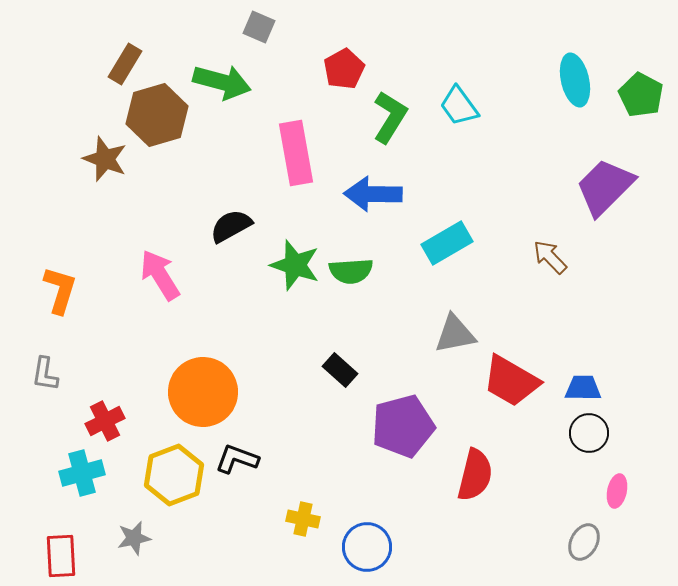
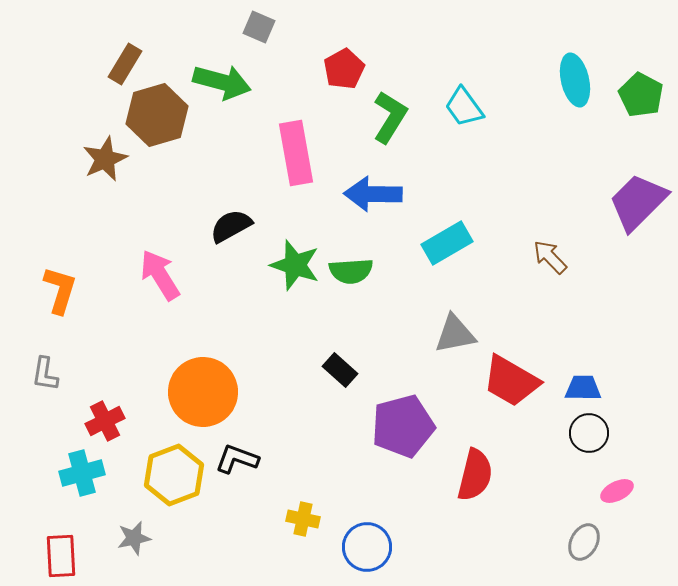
cyan trapezoid: moved 5 px right, 1 px down
brown star: rotated 27 degrees clockwise
purple trapezoid: moved 33 px right, 15 px down
pink ellipse: rotated 52 degrees clockwise
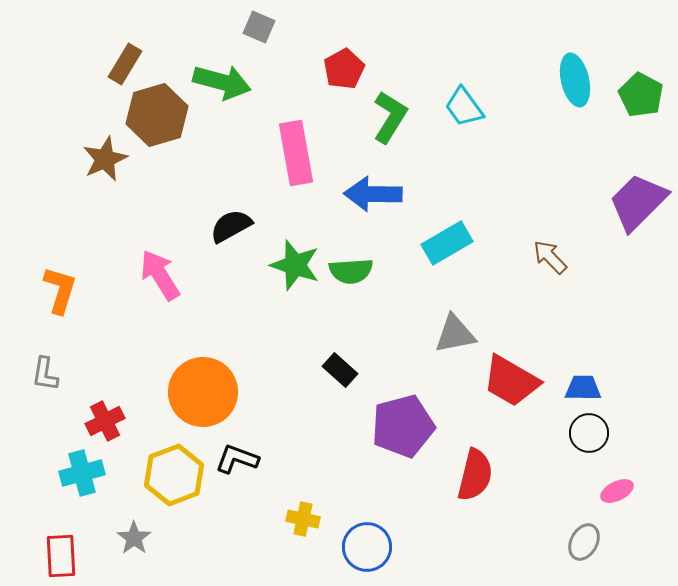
gray star: rotated 24 degrees counterclockwise
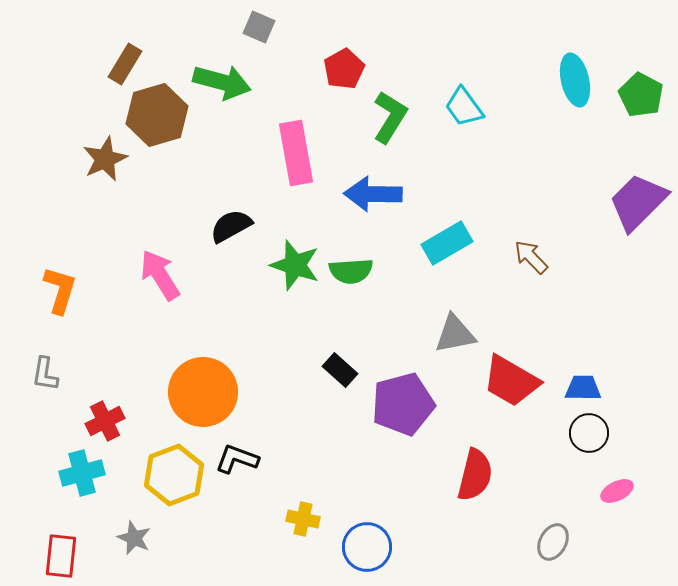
brown arrow: moved 19 px left
purple pentagon: moved 22 px up
gray star: rotated 12 degrees counterclockwise
gray ellipse: moved 31 px left
red rectangle: rotated 9 degrees clockwise
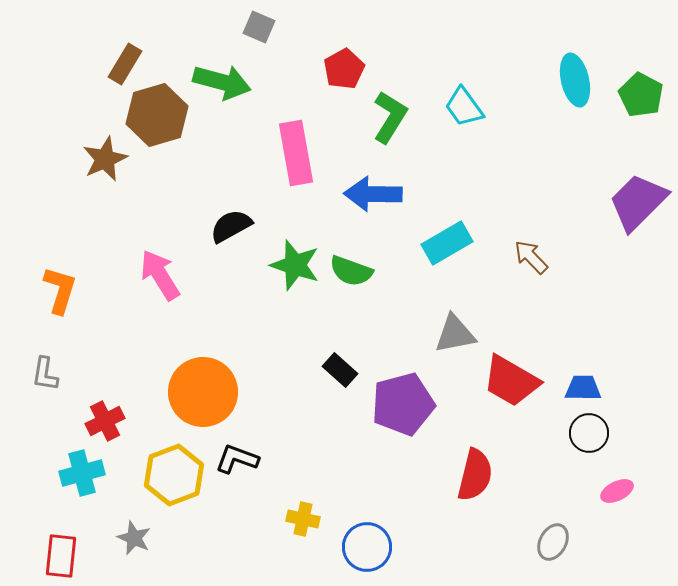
green semicircle: rotated 24 degrees clockwise
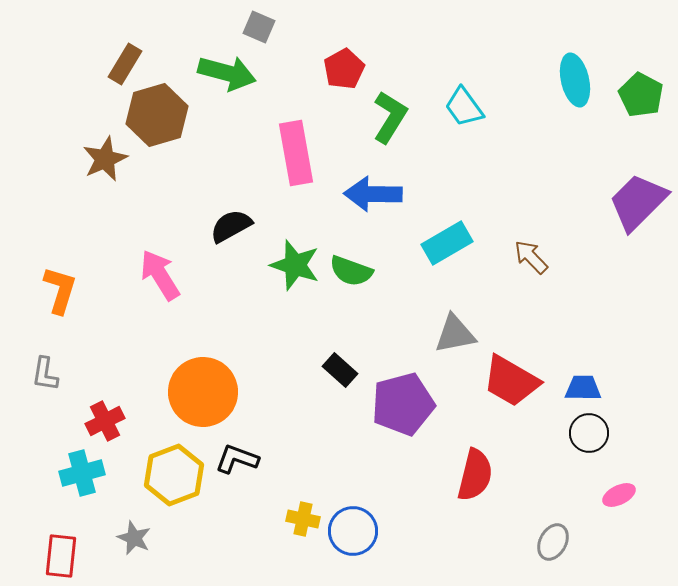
green arrow: moved 5 px right, 9 px up
pink ellipse: moved 2 px right, 4 px down
blue circle: moved 14 px left, 16 px up
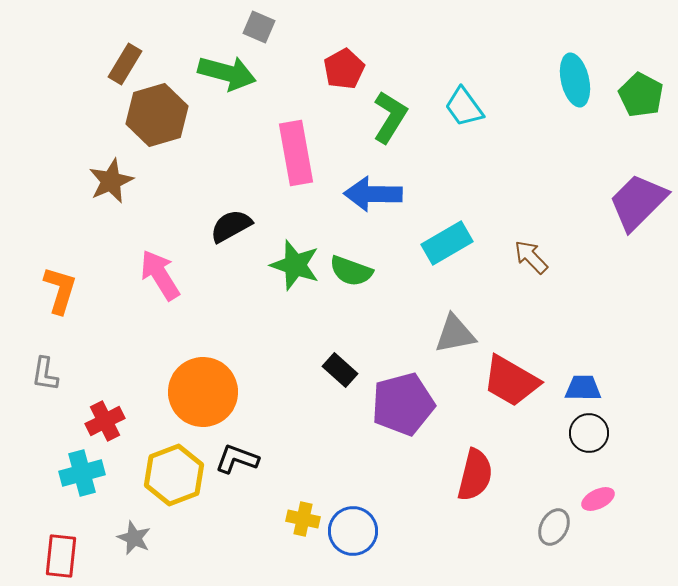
brown star: moved 6 px right, 22 px down
pink ellipse: moved 21 px left, 4 px down
gray ellipse: moved 1 px right, 15 px up
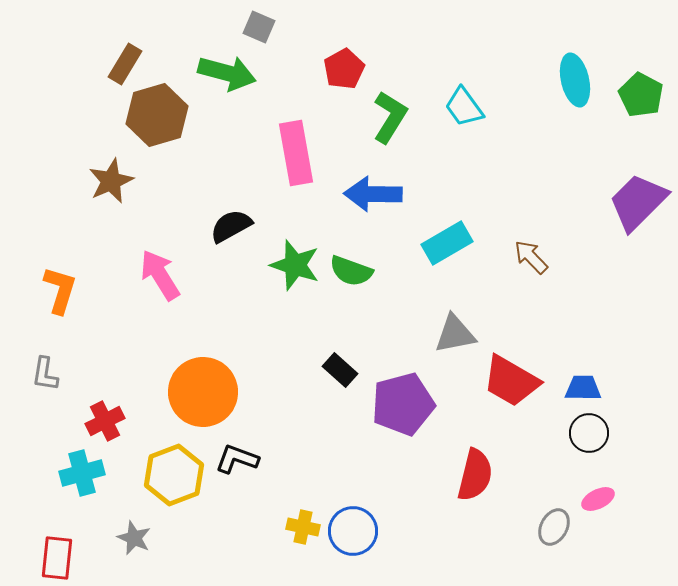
yellow cross: moved 8 px down
red rectangle: moved 4 px left, 2 px down
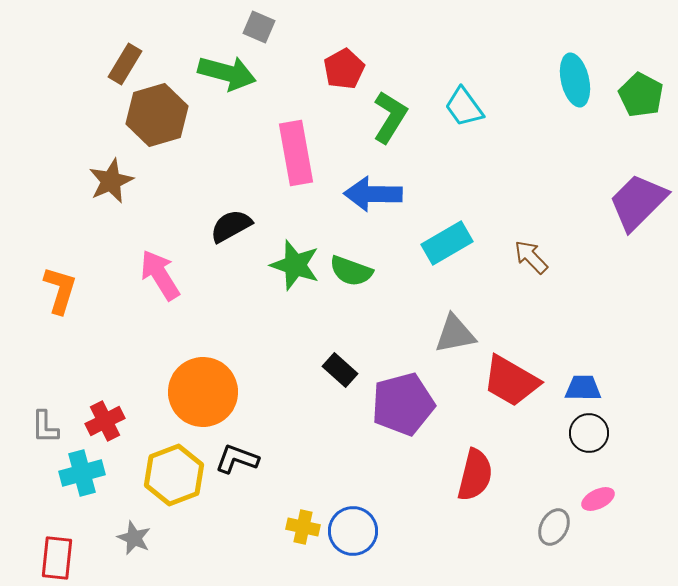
gray L-shape: moved 53 px down; rotated 9 degrees counterclockwise
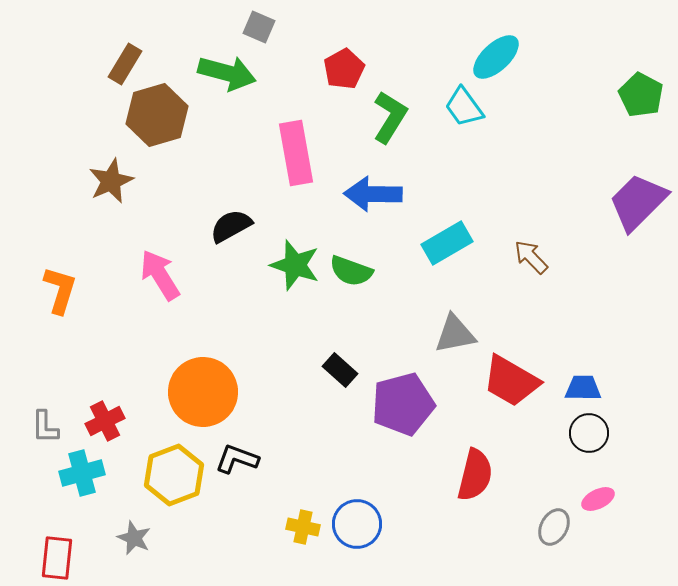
cyan ellipse: moved 79 px left, 23 px up; rotated 60 degrees clockwise
blue circle: moved 4 px right, 7 px up
